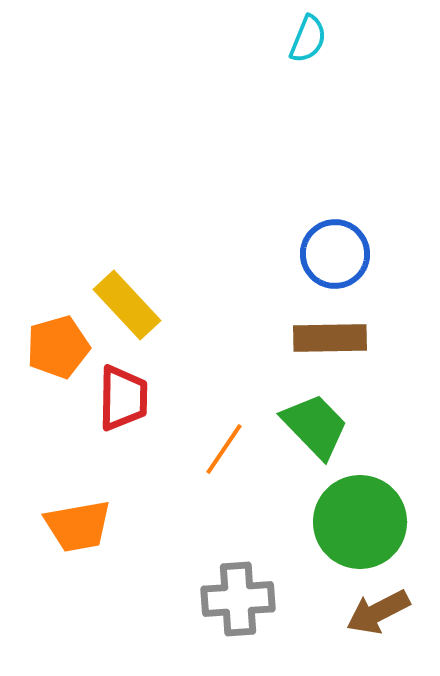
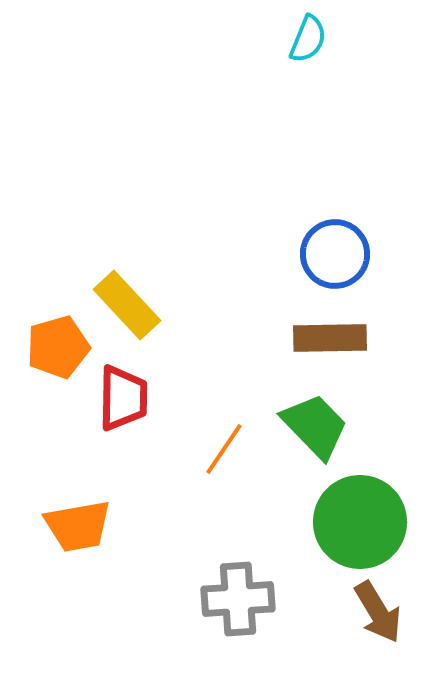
brown arrow: rotated 94 degrees counterclockwise
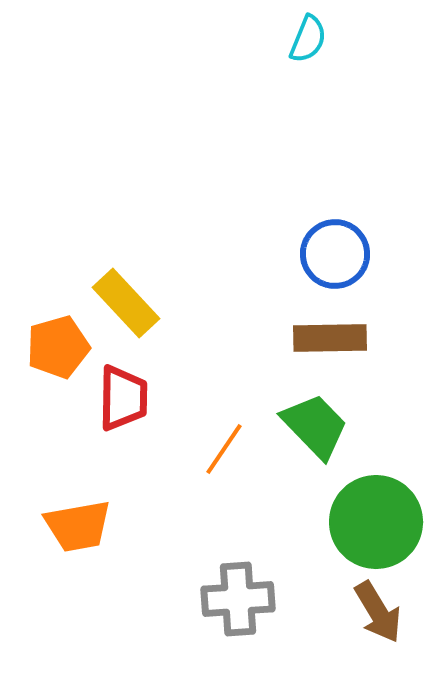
yellow rectangle: moved 1 px left, 2 px up
green circle: moved 16 px right
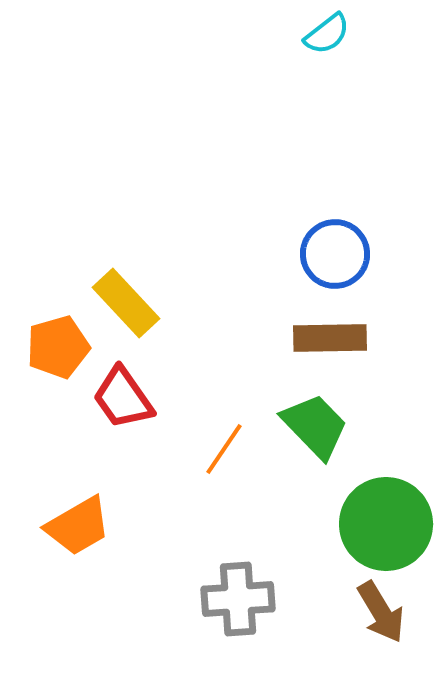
cyan semicircle: moved 19 px right, 5 px up; rotated 30 degrees clockwise
red trapezoid: rotated 144 degrees clockwise
green circle: moved 10 px right, 2 px down
orange trapezoid: rotated 20 degrees counterclockwise
brown arrow: moved 3 px right
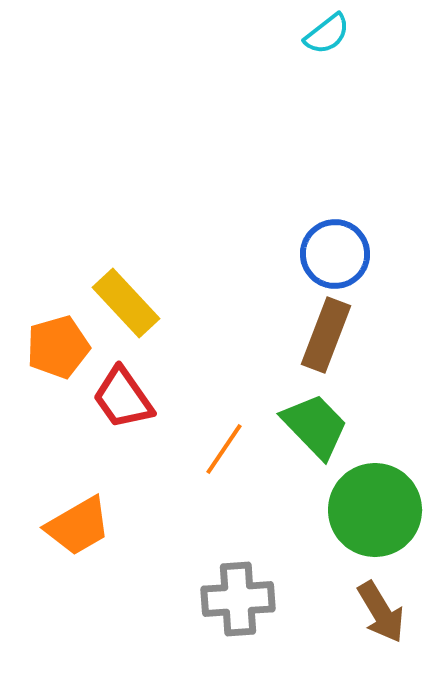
brown rectangle: moved 4 px left, 3 px up; rotated 68 degrees counterclockwise
green circle: moved 11 px left, 14 px up
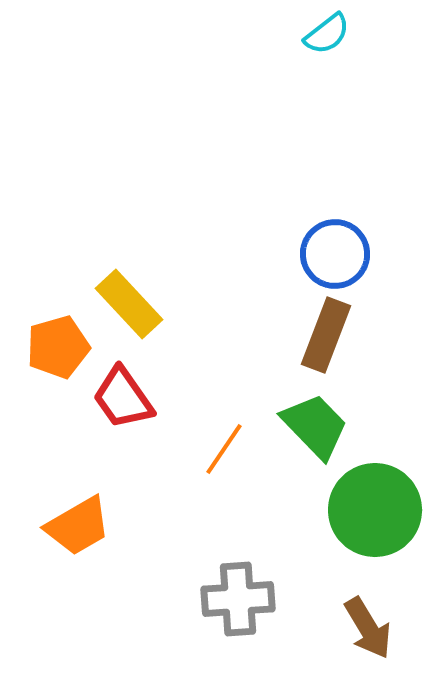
yellow rectangle: moved 3 px right, 1 px down
brown arrow: moved 13 px left, 16 px down
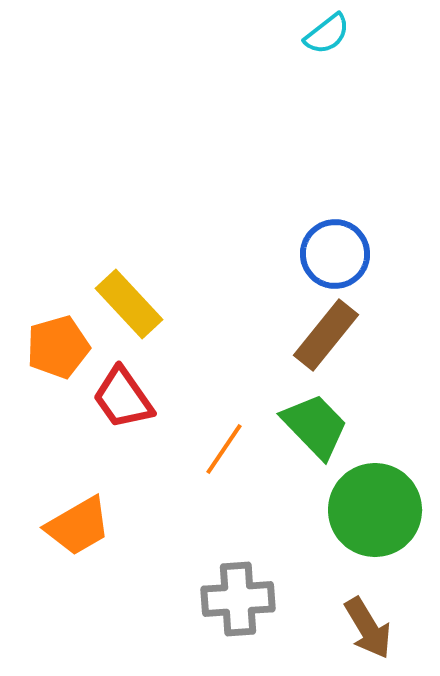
brown rectangle: rotated 18 degrees clockwise
